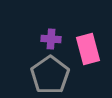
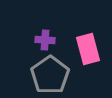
purple cross: moved 6 px left, 1 px down
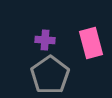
pink rectangle: moved 3 px right, 6 px up
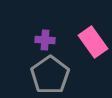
pink rectangle: moved 2 px right, 1 px up; rotated 20 degrees counterclockwise
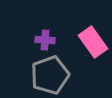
gray pentagon: rotated 15 degrees clockwise
